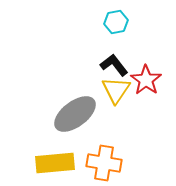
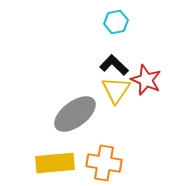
black L-shape: rotated 8 degrees counterclockwise
red star: rotated 12 degrees counterclockwise
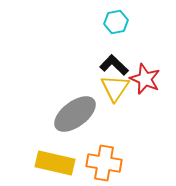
red star: moved 1 px left, 1 px up
yellow triangle: moved 1 px left, 2 px up
yellow rectangle: rotated 18 degrees clockwise
